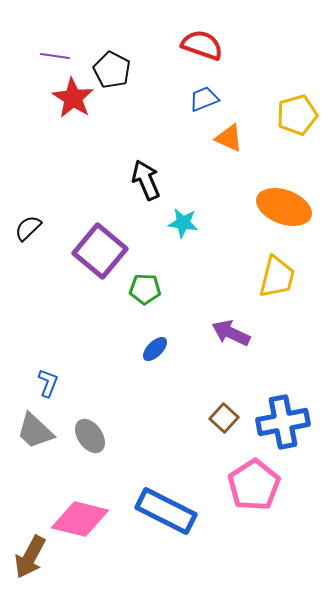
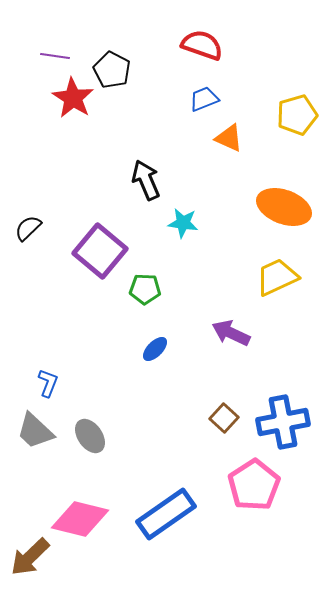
yellow trapezoid: rotated 129 degrees counterclockwise
blue rectangle: moved 3 px down; rotated 62 degrees counterclockwise
brown arrow: rotated 18 degrees clockwise
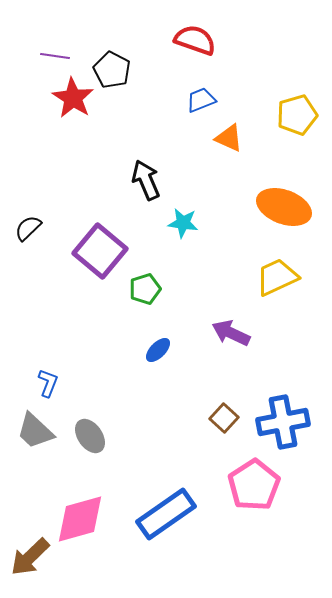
red semicircle: moved 7 px left, 5 px up
blue trapezoid: moved 3 px left, 1 px down
green pentagon: rotated 20 degrees counterclockwise
blue ellipse: moved 3 px right, 1 px down
pink diamond: rotated 30 degrees counterclockwise
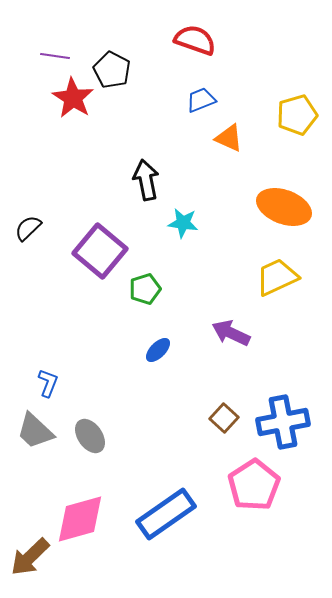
black arrow: rotated 12 degrees clockwise
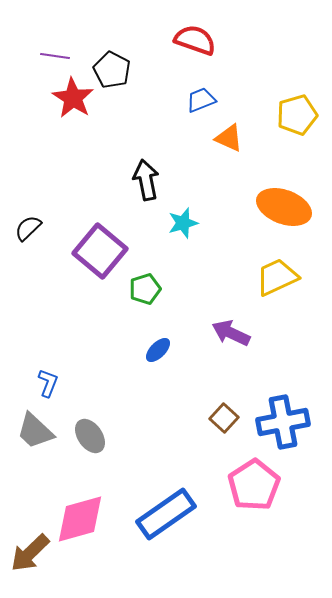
cyan star: rotated 24 degrees counterclockwise
brown arrow: moved 4 px up
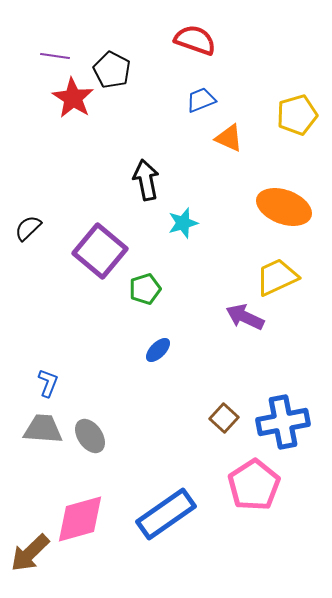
purple arrow: moved 14 px right, 16 px up
gray trapezoid: moved 8 px right, 2 px up; rotated 141 degrees clockwise
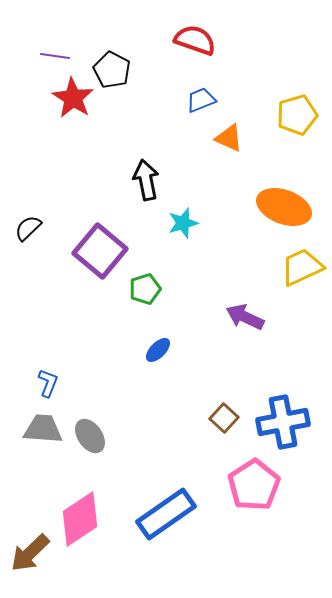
yellow trapezoid: moved 25 px right, 10 px up
pink diamond: rotated 18 degrees counterclockwise
